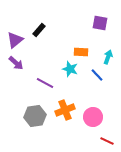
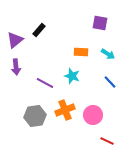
cyan arrow: moved 3 px up; rotated 104 degrees clockwise
purple arrow: moved 4 px down; rotated 42 degrees clockwise
cyan star: moved 2 px right, 7 px down
blue line: moved 13 px right, 7 px down
pink circle: moved 2 px up
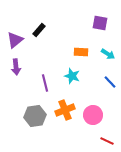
purple line: rotated 48 degrees clockwise
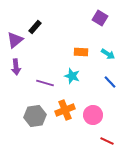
purple square: moved 5 px up; rotated 21 degrees clockwise
black rectangle: moved 4 px left, 3 px up
purple line: rotated 60 degrees counterclockwise
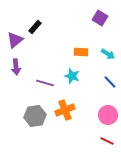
pink circle: moved 15 px right
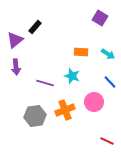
pink circle: moved 14 px left, 13 px up
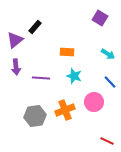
orange rectangle: moved 14 px left
cyan star: moved 2 px right
purple line: moved 4 px left, 5 px up; rotated 12 degrees counterclockwise
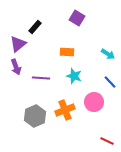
purple square: moved 23 px left
purple triangle: moved 3 px right, 4 px down
purple arrow: rotated 14 degrees counterclockwise
gray hexagon: rotated 15 degrees counterclockwise
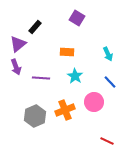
cyan arrow: rotated 32 degrees clockwise
cyan star: moved 1 px right; rotated 14 degrees clockwise
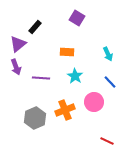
gray hexagon: moved 2 px down
